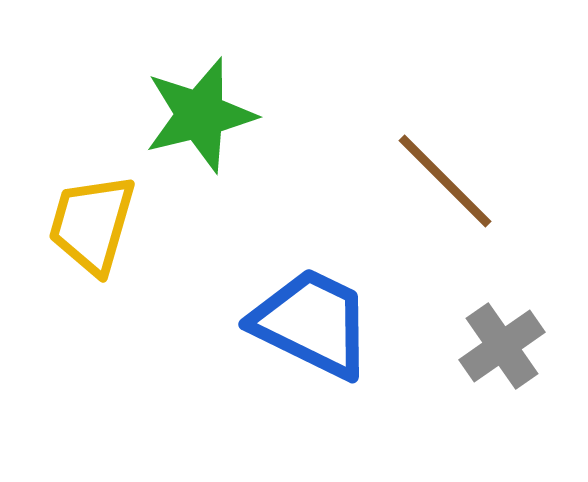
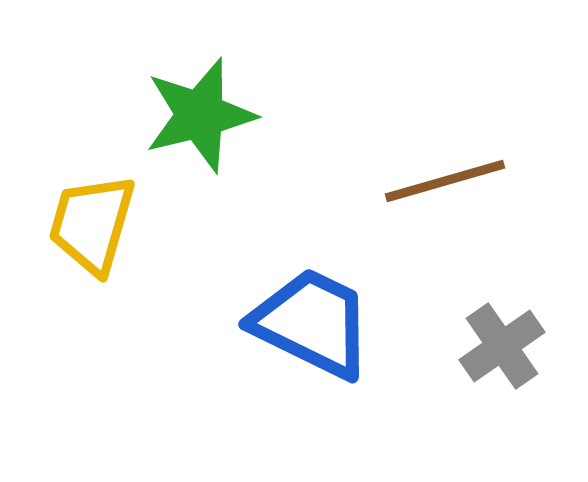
brown line: rotated 61 degrees counterclockwise
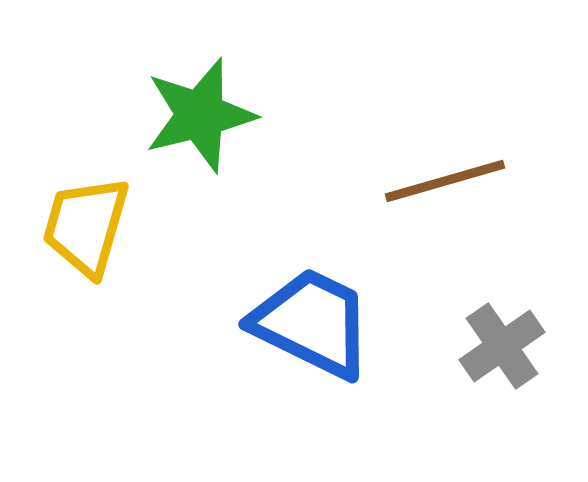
yellow trapezoid: moved 6 px left, 2 px down
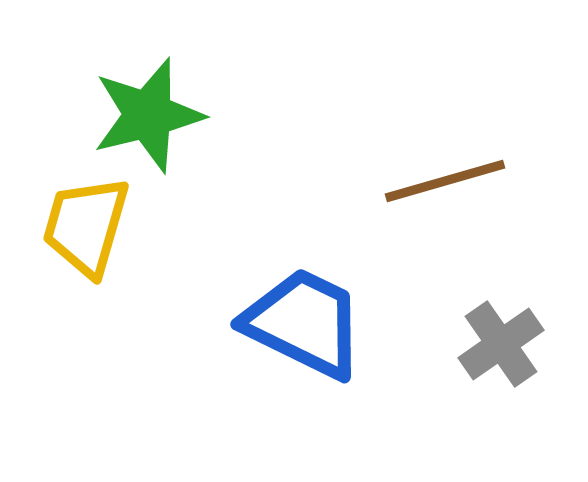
green star: moved 52 px left
blue trapezoid: moved 8 px left
gray cross: moved 1 px left, 2 px up
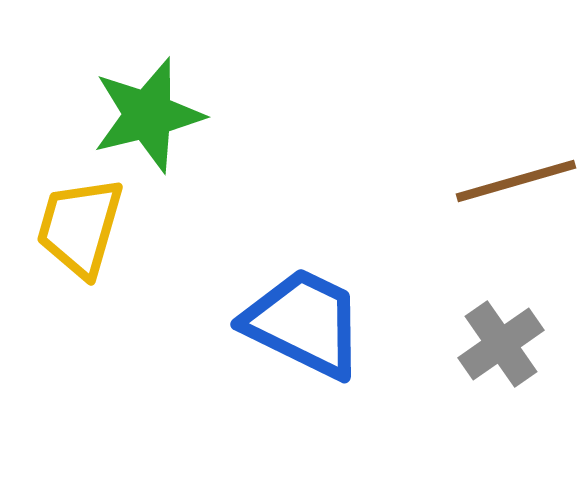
brown line: moved 71 px right
yellow trapezoid: moved 6 px left, 1 px down
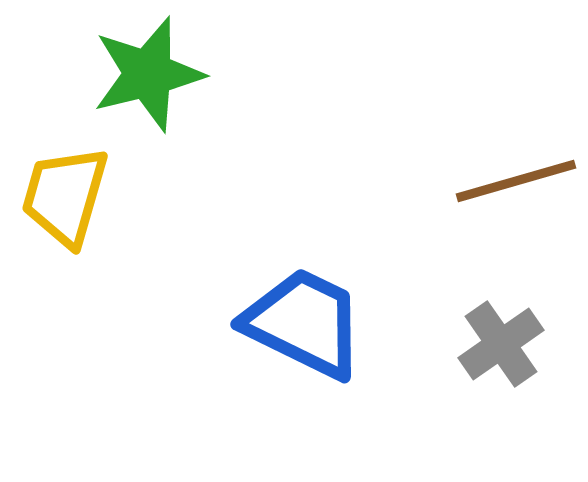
green star: moved 41 px up
yellow trapezoid: moved 15 px left, 31 px up
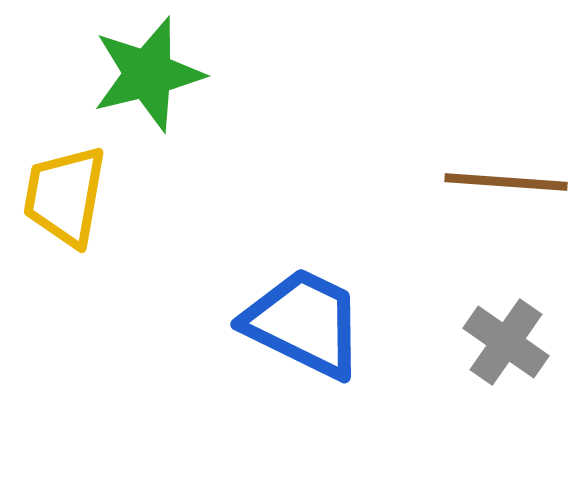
brown line: moved 10 px left, 1 px down; rotated 20 degrees clockwise
yellow trapezoid: rotated 6 degrees counterclockwise
gray cross: moved 5 px right, 2 px up; rotated 20 degrees counterclockwise
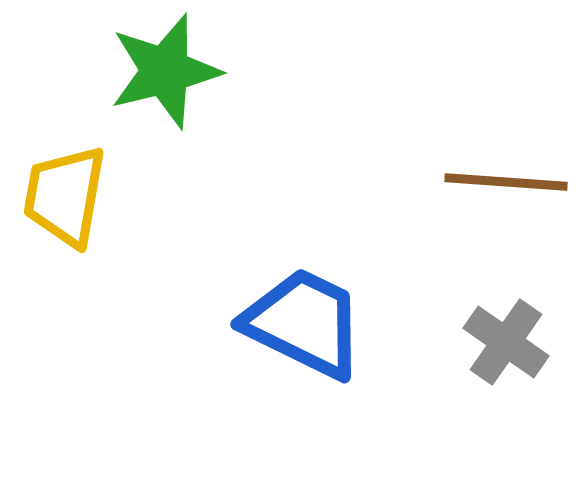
green star: moved 17 px right, 3 px up
